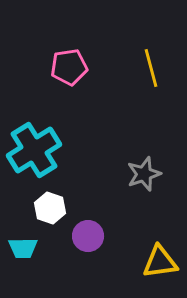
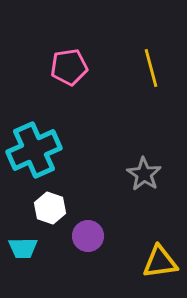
cyan cross: rotated 8 degrees clockwise
gray star: rotated 20 degrees counterclockwise
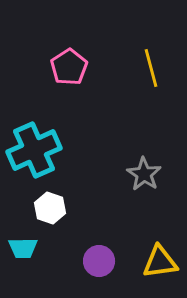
pink pentagon: rotated 24 degrees counterclockwise
purple circle: moved 11 px right, 25 px down
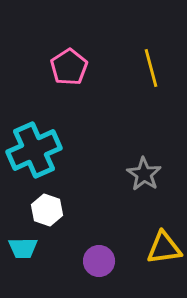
white hexagon: moved 3 px left, 2 px down
yellow triangle: moved 4 px right, 14 px up
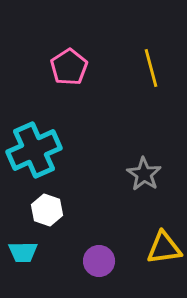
cyan trapezoid: moved 4 px down
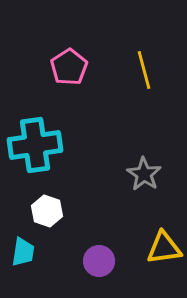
yellow line: moved 7 px left, 2 px down
cyan cross: moved 1 px right, 5 px up; rotated 16 degrees clockwise
white hexagon: moved 1 px down
cyan trapezoid: rotated 80 degrees counterclockwise
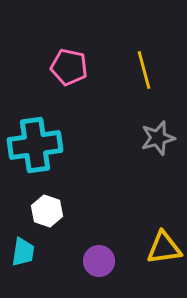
pink pentagon: rotated 27 degrees counterclockwise
gray star: moved 14 px right, 36 px up; rotated 24 degrees clockwise
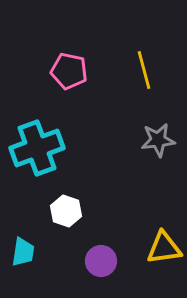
pink pentagon: moved 4 px down
gray star: moved 2 px down; rotated 8 degrees clockwise
cyan cross: moved 2 px right, 3 px down; rotated 12 degrees counterclockwise
white hexagon: moved 19 px right
purple circle: moved 2 px right
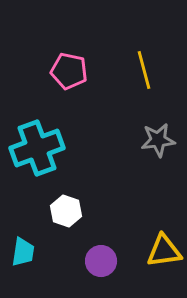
yellow triangle: moved 3 px down
